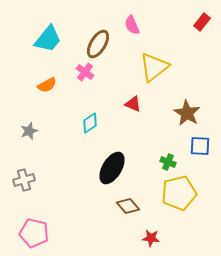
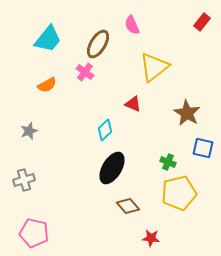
cyan diamond: moved 15 px right, 7 px down; rotated 10 degrees counterclockwise
blue square: moved 3 px right, 2 px down; rotated 10 degrees clockwise
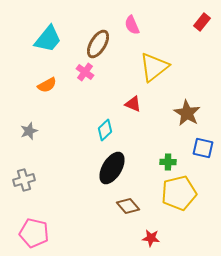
green cross: rotated 21 degrees counterclockwise
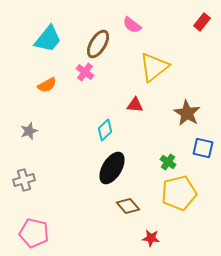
pink semicircle: rotated 30 degrees counterclockwise
red triangle: moved 2 px right, 1 px down; rotated 18 degrees counterclockwise
green cross: rotated 35 degrees clockwise
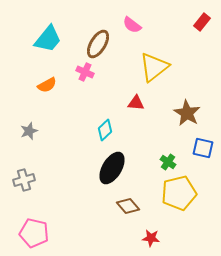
pink cross: rotated 12 degrees counterclockwise
red triangle: moved 1 px right, 2 px up
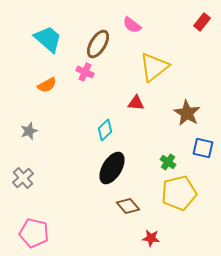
cyan trapezoid: rotated 88 degrees counterclockwise
gray cross: moved 1 px left, 2 px up; rotated 25 degrees counterclockwise
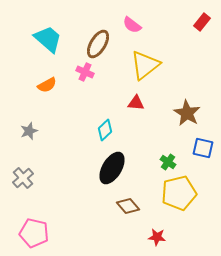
yellow triangle: moved 9 px left, 2 px up
red star: moved 6 px right, 1 px up
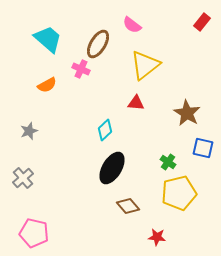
pink cross: moved 4 px left, 3 px up
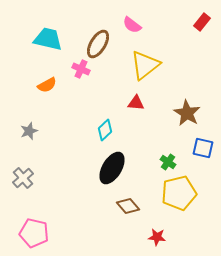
cyan trapezoid: rotated 28 degrees counterclockwise
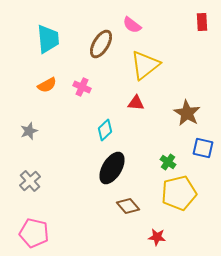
red rectangle: rotated 42 degrees counterclockwise
cyan trapezoid: rotated 72 degrees clockwise
brown ellipse: moved 3 px right
pink cross: moved 1 px right, 18 px down
gray cross: moved 7 px right, 3 px down
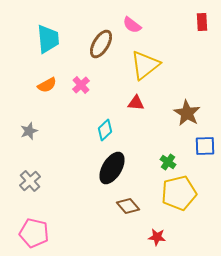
pink cross: moved 1 px left, 2 px up; rotated 24 degrees clockwise
blue square: moved 2 px right, 2 px up; rotated 15 degrees counterclockwise
